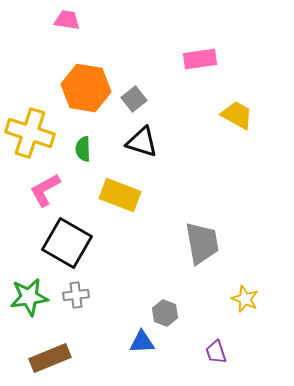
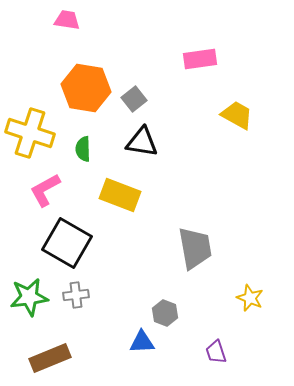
black triangle: rotated 8 degrees counterclockwise
gray trapezoid: moved 7 px left, 5 px down
yellow star: moved 5 px right, 1 px up
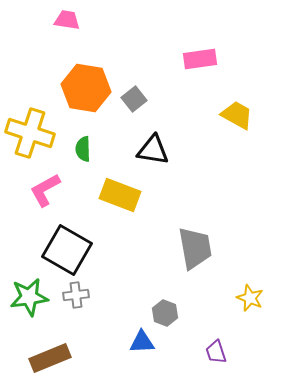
black triangle: moved 11 px right, 8 px down
black square: moved 7 px down
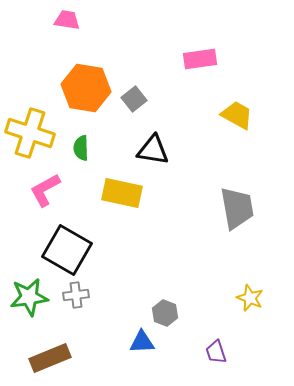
green semicircle: moved 2 px left, 1 px up
yellow rectangle: moved 2 px right, 2 px up; rotated 9 degrees counterclockwise
gray trapezoid: moved 42 px right, 40 px up
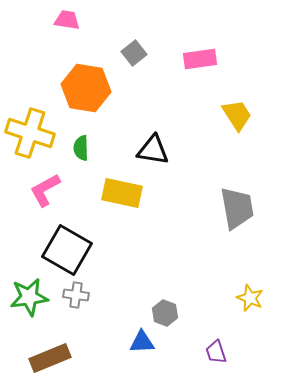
gray square: moved 46 px up
yellow trapezoid: rotated 28 degrees clockwise
gray cross: rotated 15 degrees clockwise
